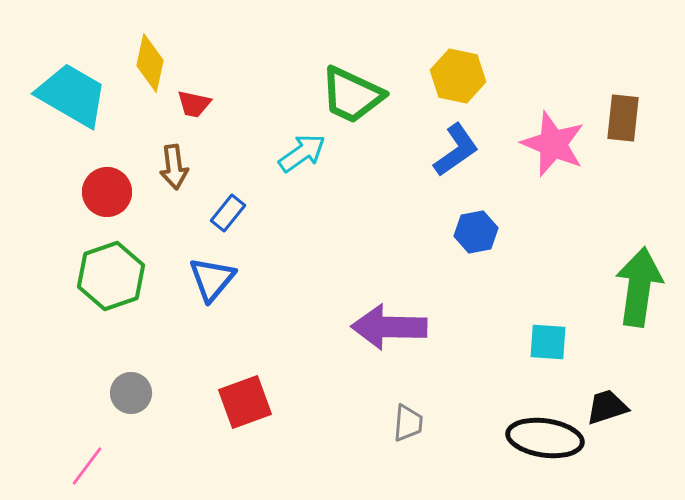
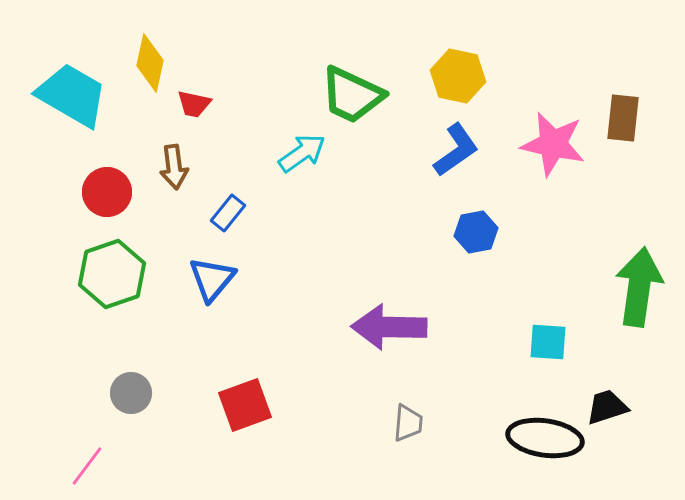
pink star: rotated 10 degrees counterclockwise
green hexagon: moved 1 px right, 2 px up
red square: moved 3 px down
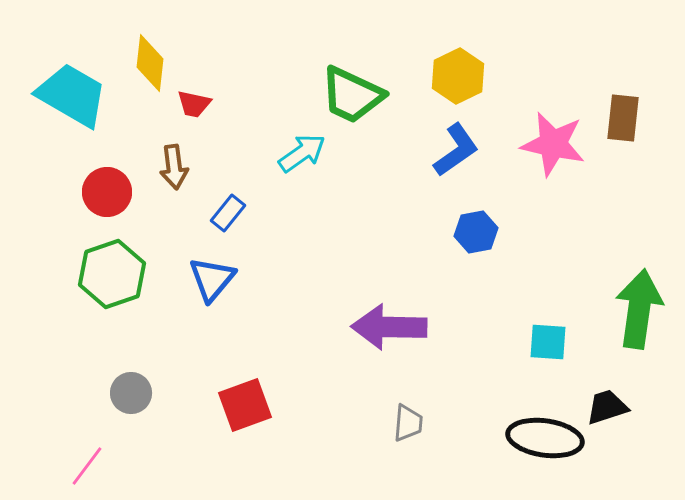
yellow diamond: rotated 6 degrees counterclockwise
yellow hexagon: rotated 22 degrees clockwise
green arrow: moved 22 px down
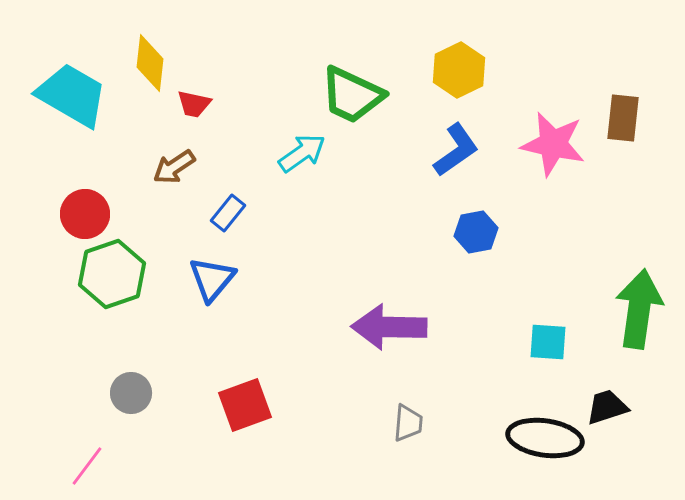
yellow hexagon: moved 1 px right, 6 px up
brown arrow: rotated 63 degrees clockwise
red circle: moved 22 px left, 22 px down
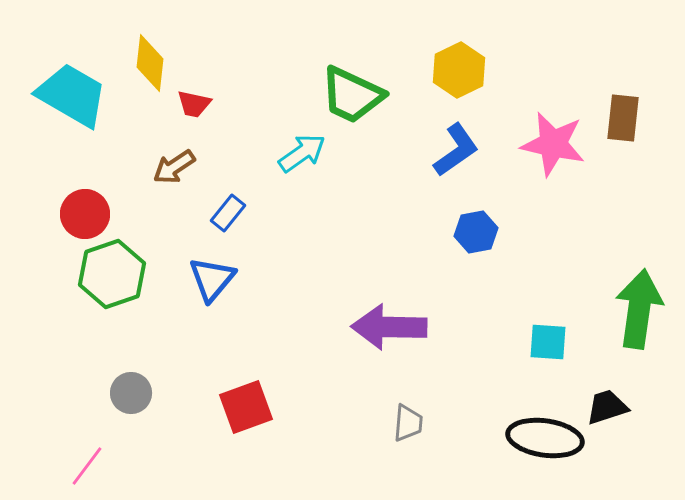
red square: moved 1 px right, 2 px down
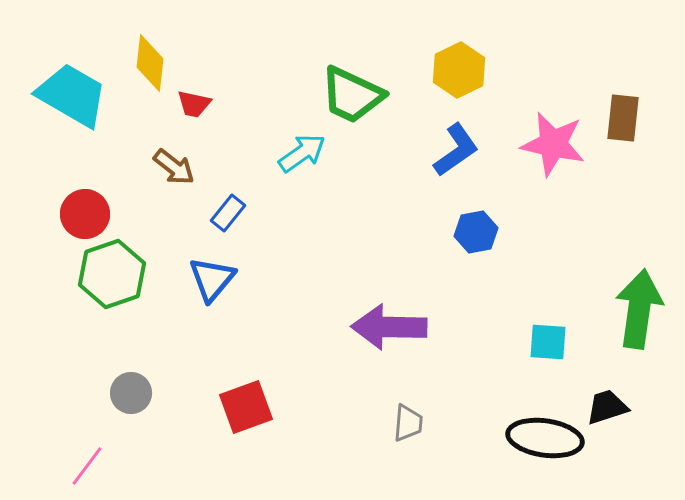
brown arrow: rotated 108 degrees counterclockwise
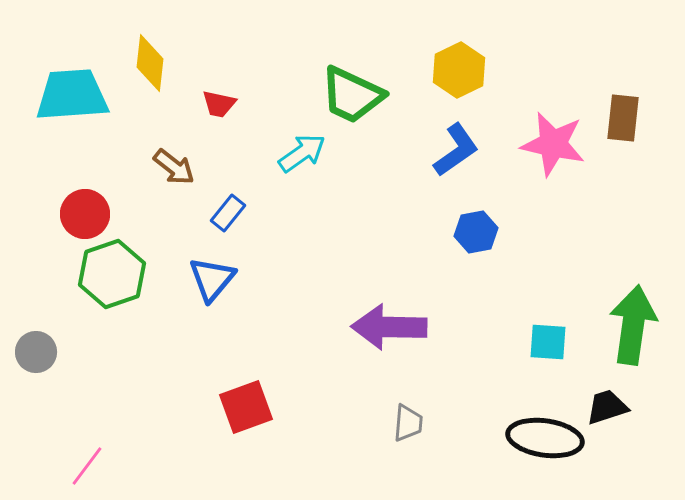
cyan trapezoid: rotated 34 degrees counterclockwise
red trapezoid: moved 25 px right
green arrow: moved 6 px left, 16 px down
gray circle: moved 95 px left, 41 px up
